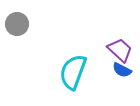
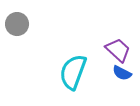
purple trapezoid: moved 2 px left
blue semicircle: moved 3 px down
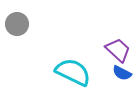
cyan semicircle: rotated 96 degrees clockwise
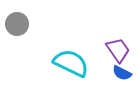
purple trapezoid: rotated 12 degrees clockwise
cyan semicircle: moved 2 px left, 9 px up
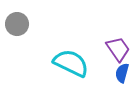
purple trapezoid: moved 1 px up
blue semicircle: rotated 78 degrees clockwise
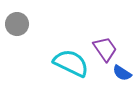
purple trapezoid: moved 13 px left
blue semicircle: rotated 72 degrees counterclockwise
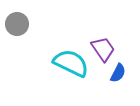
purple trapezoid: moved 2 px left
blue semicircle: moved 4 px left; rotated 96 degrees counterclockwise
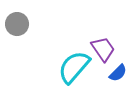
cyan semicircle: moved 3 px right, 4 px down; rotated 75 degrees counterclockwise
blue semicircle: rotated 18 degrees clockwise
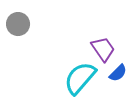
gray circle: moved 1 px right
cyan semicircle: moved 6 px right, 11 px down
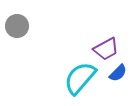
gray circle: moved 1 px left, 2 px down
purple trapezoid: moved 3 px right; rotated 96 degrees clockwise
